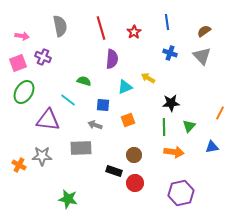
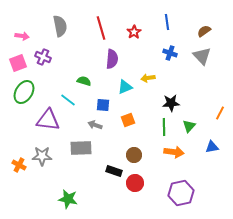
yellow arrow: rotated 40 degrees counterclockwise
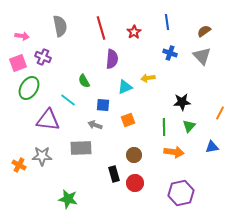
green semicircle: rotated 136 degrees counterclockwise
green ellipse: moved 5 px right, 4 px up
black star: moved 11 px right, 1 px up
black rectangle: moved 3 px down; rotated 56 degrees clockwise
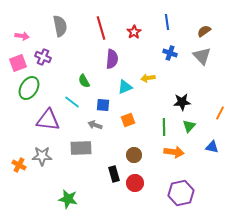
cyan line: moved 4 px right, 2 px down
blue triangle: rotated 24 degrees clockwise
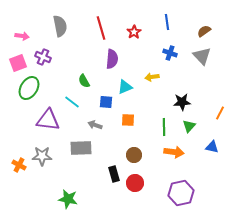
yellow arrow: moved 4 px right, 1 px up
blue square: moved 3 px right, 3 px up
orange square: rotated 24 degrees clockwise
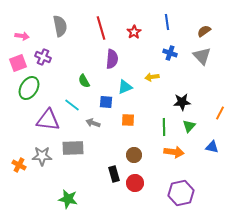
cyan line: moved 3 px down
gray arrow: moved 2 px left, 2 px up
gray rectangle: moved 8 px left
